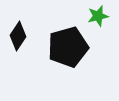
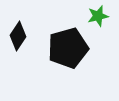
black pentagon: moved 1 px down
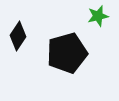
black pentagon: moved 1 px left, 5 px down
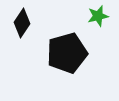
black diamond: moved 4 px right, 13 px up
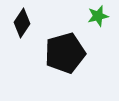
black pentagon: moved 2 px left
